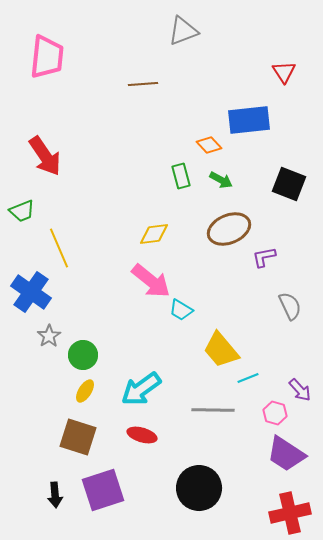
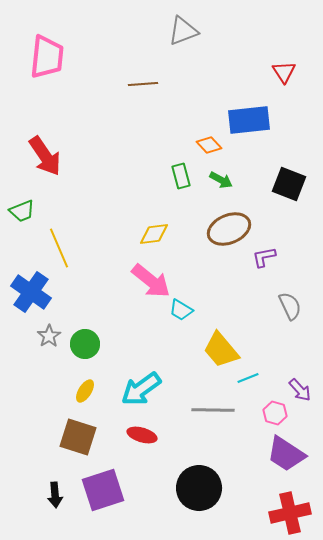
green circle: moved 2 px right, 11 px up
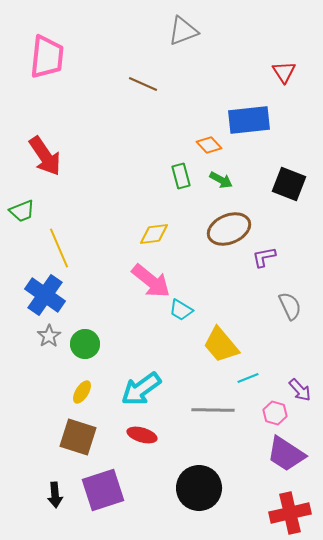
brown line: rotated 28 degrees clockwise
blue cross: moved 14 px right, 3 px down
yellow trapezoid: moved 5 px up
yellow ellipse: moved 3 px left, 1 px down
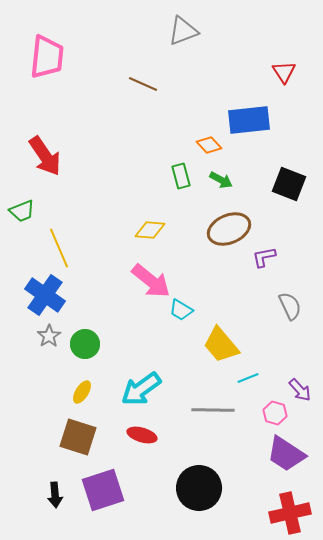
yellow diamond: moved 4 px left, 4 px up; rotated 12 degrees clockwise
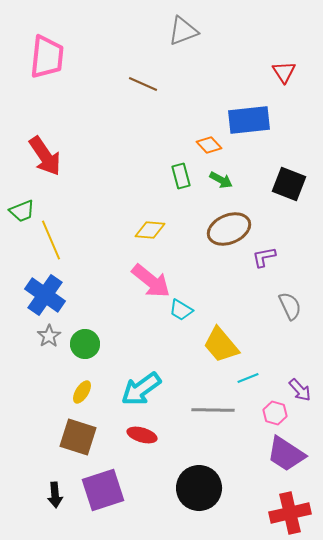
yellow line: moved 8 px left, 8 px up
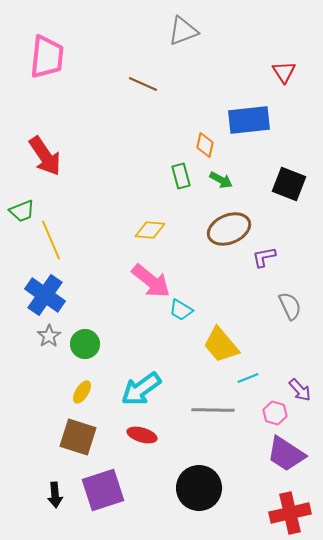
orange diamond: moved 4 px left; rotated 55 degrees clockwise
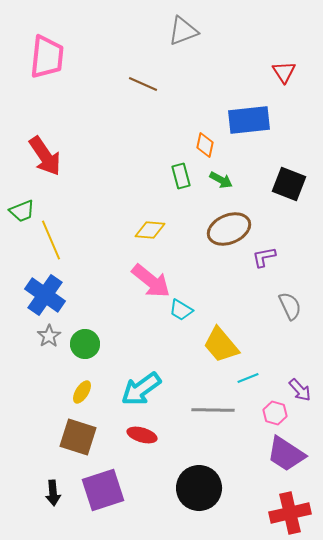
black arrow: moved 2 px left, 2 px up
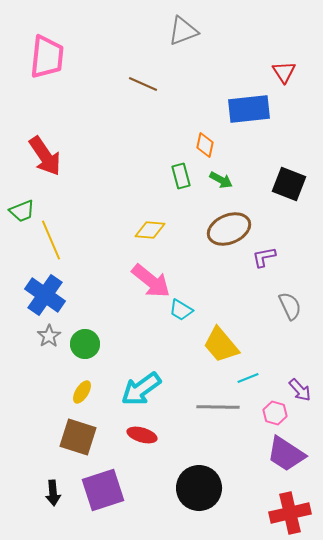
blue rectangle: moved 11 px up
gray line: moved 5 px right, 3 px up
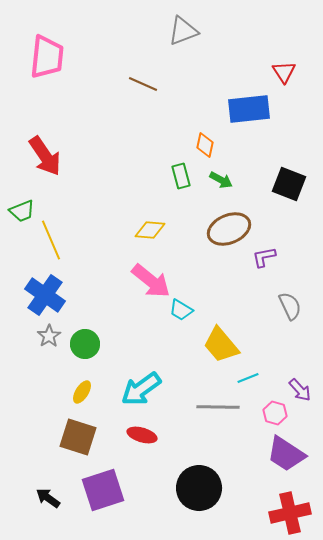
black arrow: moved 5 px left, 5 px down; rotated 130 degrees clockwise
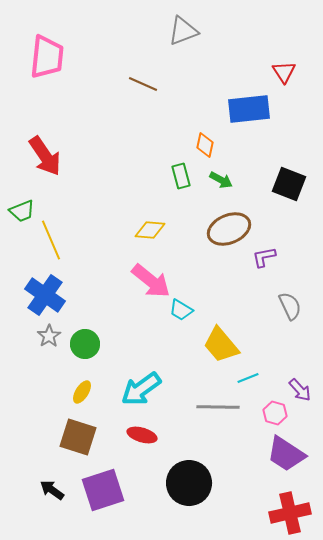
black circle: moved 10 px left, 5 px up
black arrow: moved 4 px right, 8 px up
